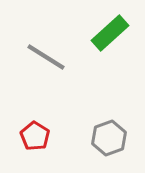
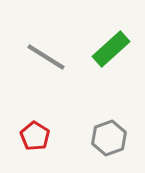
green rectangle: moved 1 px right, 16 px down
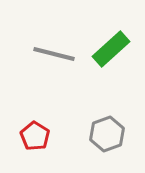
gray line: moved 8 px right, 3 px up; rotated 18 degrees counterclockwise
gray hexagon: moved 2 px left, 4 px up
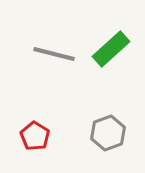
gray hexagon: moved 1 px right, 1 px up
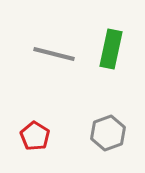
green rectangle: rotated 36 degrees counterclockwise
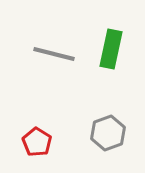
red pentagon: moved 2 px right, 6 px down
